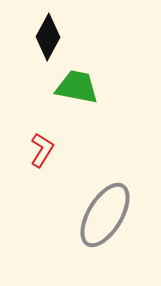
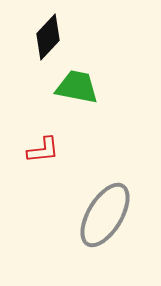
black diamond: rotated 15 degrees clockwise
red L-shape: moved 1 px right; rotated 52 degrees clockwise
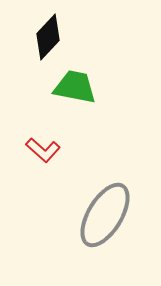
green trapezoid: moved 2 px left
red L-shape: rotated 48 degrees clockwise
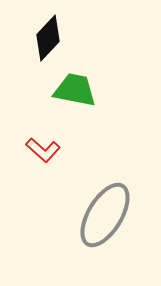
black diamond: moved 1 px down
green trapezoid: moved 3 px down
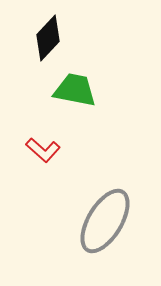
gray ellipse: moved 6 px down
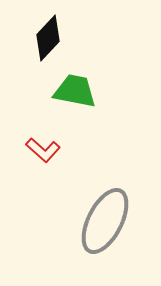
green trapezoid: moved 1 px down
gray ellipse: rotated 4 degrees counterclockwise
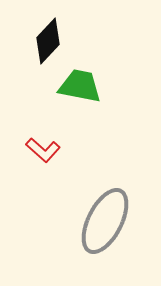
black diamond: moved 3 px down
green trapezoid: moved 5 px right, 5 px up
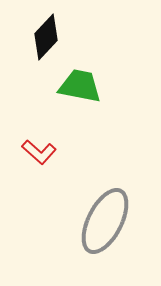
black diamond: moved 2 px left, 4 px up
red L-shape: moved 4 px left, 2 px down
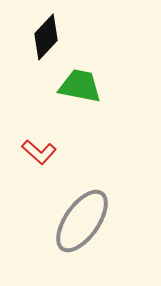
gray ellipse: moved 23 px left; rotated 8 degrees clockwise
